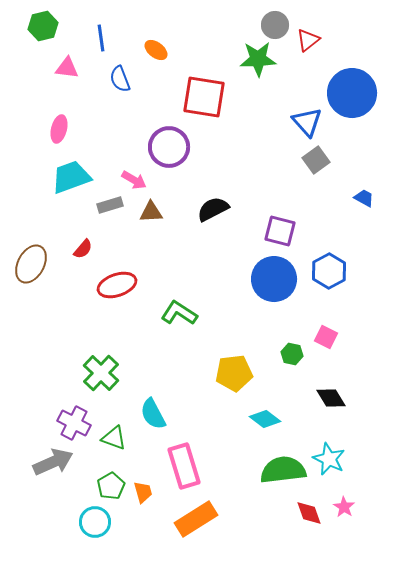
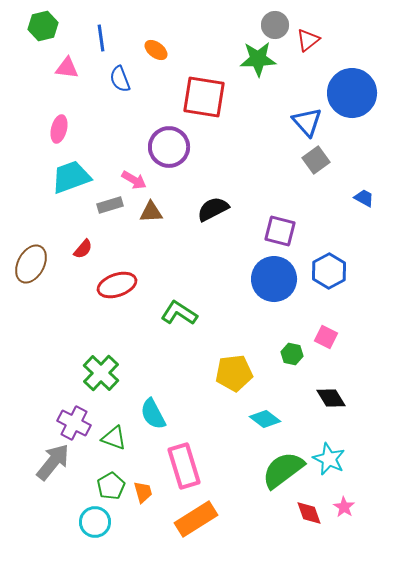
gray arrow at (53, 462): rotated 27 degrees counterclockwise
green semicircle at (283, 470): rotated 30 degrees counterclockwise
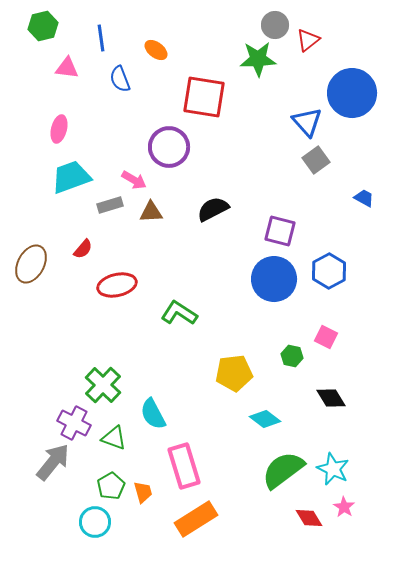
red ellipse at (117, 285): rotated 6 degrees clockwise
green hexagon at (292, 354): moved 2 px down
green cross at (101, 373): moved 2 px right, 12 px down
cyan star at (329, 459): moved 4 px right, 10 px down
red diamond at (309, 513): moved 5 px down; rotated 12 degrees counterclockwise
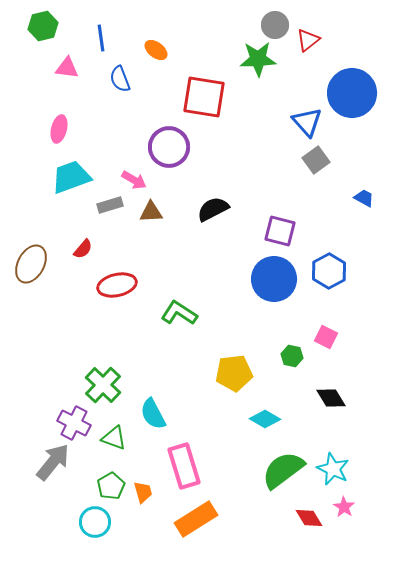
cyan diamond at (265, 419): rotated 8 degrees counterclockwise
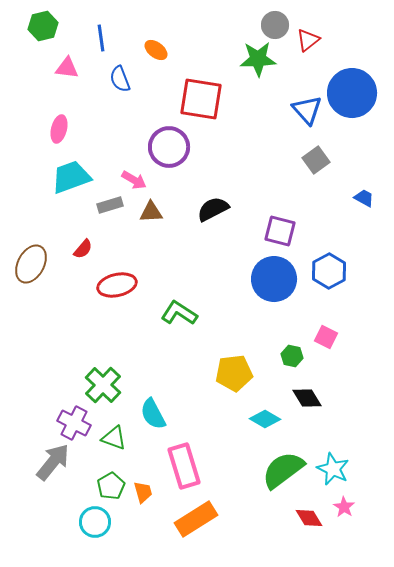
red square at (204, 97): moved 3 px left, 2 px down
blue triangle at (307, 122): moved 12 px up
black diamond at (331, 398): moved 24 px left
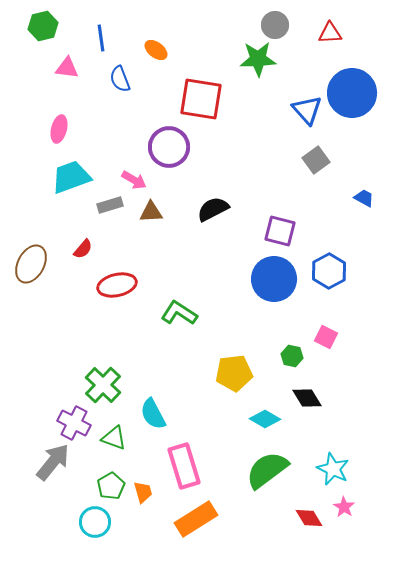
red triangle at (308, 40): moved 22 px right, 7 px up; rotated 35 degrees clockwise
green semicircle at (283, 470): moved 16 px left
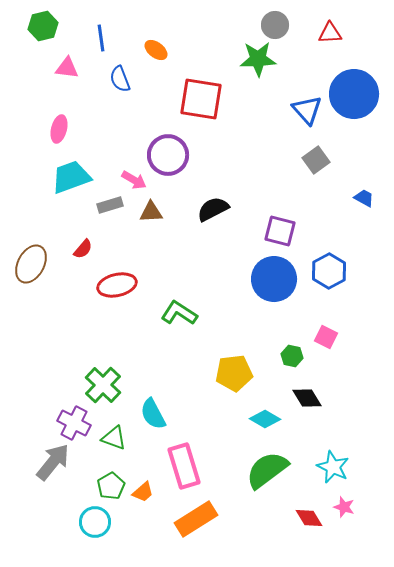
blue circle at (352, 93): moved 2 px right, 1 px down
purple circle at (169, 147): moved 1 px left, 8 px down
cyan star at (333, 469): moved 2 px up
orange trapezoid at (143, 492): rotated 65 degrees clockwise
pink star at (344, 507): rotated 15 degrees counterclockwise
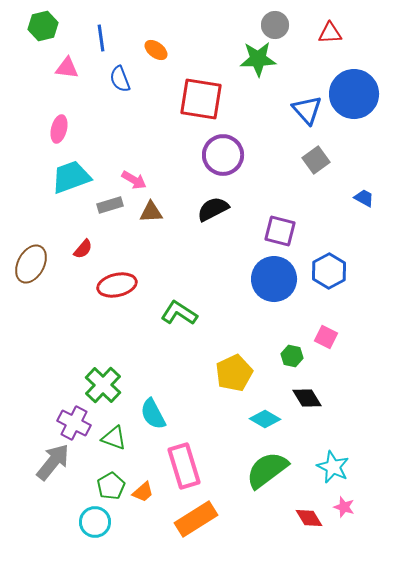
purple circle at (168, 155): moved 55 px right
yellow pentagon at (234, 373): rotated 18 degrees counterclockwise
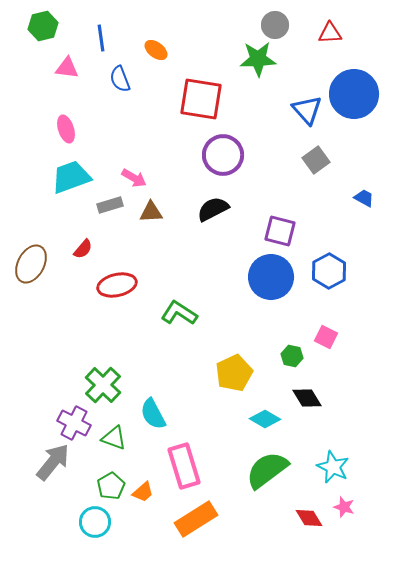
pink ellipse at (59, 129): moved 7 px right; rotated 32 degrees counterclockwise
pink arrow at (134, 180): moved 2 px up
blue circle at (274, 279): moved 3 px left, 2 px up
